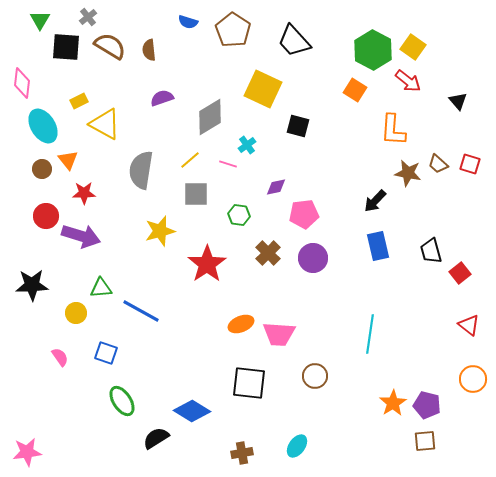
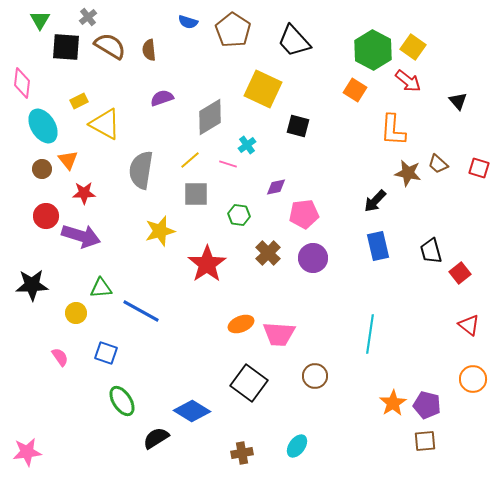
red square at (470, 164): moved 9 px right, 4 px down
black square at (249, 383): rotated 30 degrees clockwise
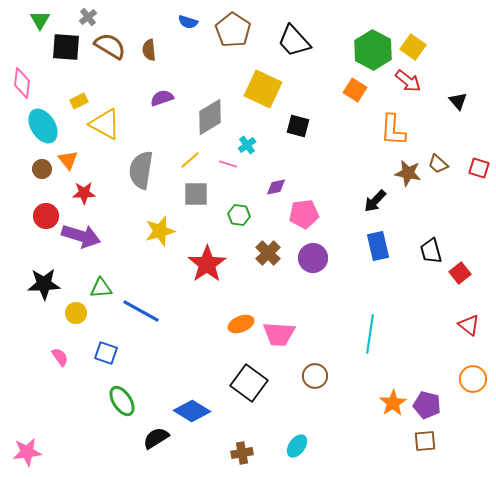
black star at (32, 285): moved 12 px right, 1 px up
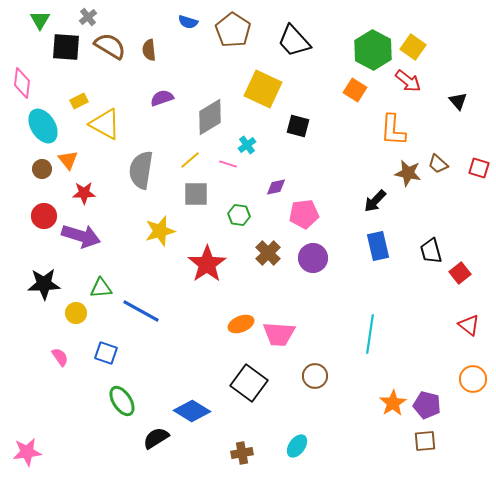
red circle at (46, 216): moved 2 px left
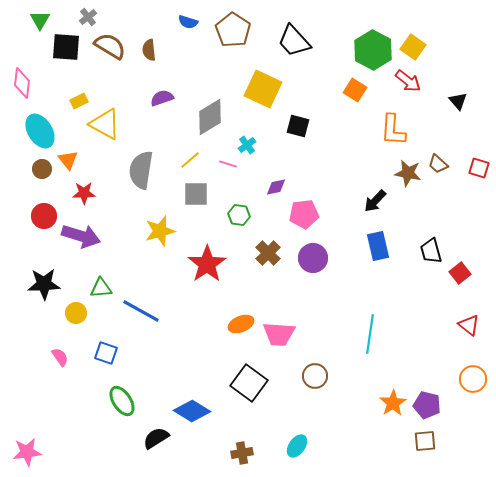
cyan ellipse at (43, 126): moved 3 px left, 5 px down
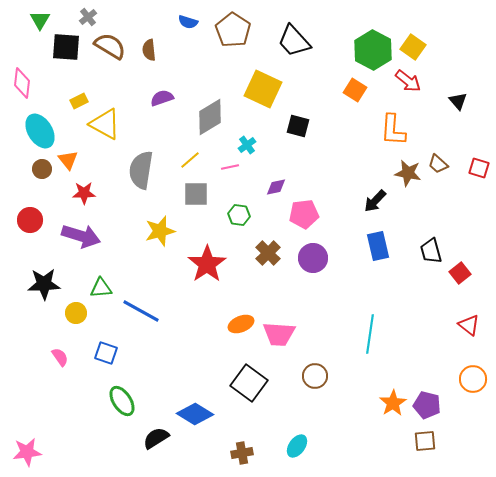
pink line at (228, 164): moved 2 px right, 3 px down; rotated 30 degrees counterclockwise
red circle at (44, 216): moved 14 px left, 4 px down
blue diamond at (192, 411): moved 3 px right, 3 px down
